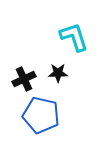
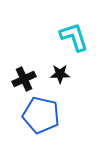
black star: moved 2 px right, 1 px down
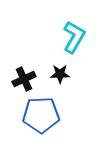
cyan L-shape: rotated 48 degrees clockwise
blue pentagon: rotated 15 degrees counterclockwise
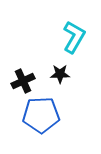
black cross: moved 1 px left, 2 px down
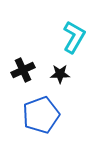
black cross: moved 11 px up
blue pentagon: rotated 18 degrees counterclockwise
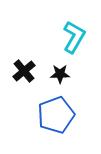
black cross: moved 1 px right, 1 px down; rotated 15 degrees counterclockwise
blue pentagon: moved 15 px right
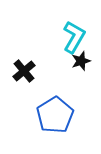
black star: moved 21 px right, 13 px up; rotated 18 degrees counterclockwise
blue pentagon: moved 1 px left; rotated 12 degrees counterclockwise
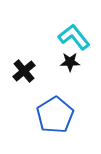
cyan L-shape: rotated 68 degrees counterclockwise
black star: moved 11 px left, 1 px down; rotated 18 degrees clockwise
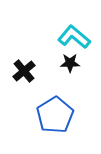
cyan L-shape: rotated 12 degrees counterclockwise
black star: moved 1 px down
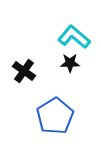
black cross: rotated 15 degrees counterclockwise
blue pentagon: moved 1 px down
